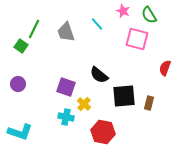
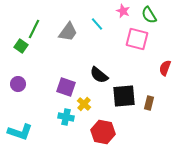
gray trapezoid: moved 2 px right; rotated 125 degrees counterclockwise
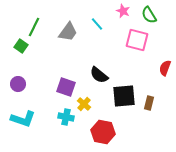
green line: moved 2 px up
pink square: moved 1 px down
cyan L-shape: moved 3 px right, 13 px up
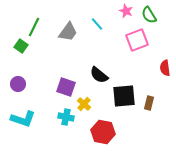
pink star: moved 3 px right
pink square: rotated 35 degrees counterclockwise
red semicircle: rotated 28 degrees counterclockwise
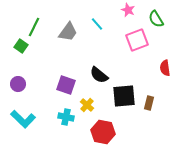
pink star: moved 2 px right, 1 px up
green semicircle: moved 7 px right, 4 px down
purple square: moved 2 px up
yellow cross: moved 3 px right, 1 px down
cyan L-shape: rotated 25 degrees clockwise
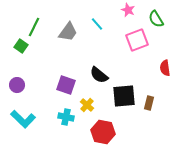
purple circle: moved 1 px left, 1 px down
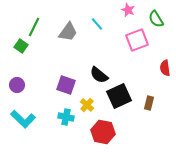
black square: moved 5 px left; rotated 20 degrees counterclockwise
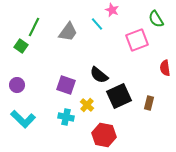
pink star: moved 16 px left
red hexagon: moved 1 px right, 3 px down
